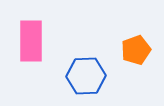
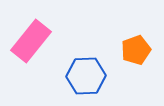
pink rectangle: rotated 39 degrees clockwise
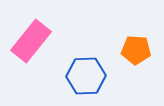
orange pentagon: rotated 24 degrees clockwise
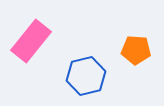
blue hexagon: rotated 12 degrees counterclockwise
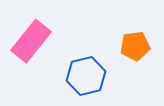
orange pentagon: moved 1 px left, 4 px up; rotated 12 degrees counterclockwise
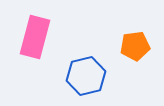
pink rectangle: moved 4 px right, 4 px up; rotated 24 degrees counterclockwise
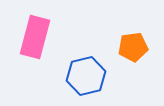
orange pentagon: moved 2 px left, 1 px down
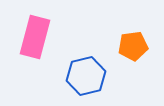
orange pentagon: moved 1 px up
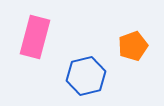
orange pentagon: rotated 12 degrees counterclockwise
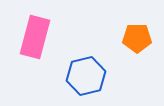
orange pentagon: moved 4 px right, 8 px up; rotated 20 degrees clockwise
